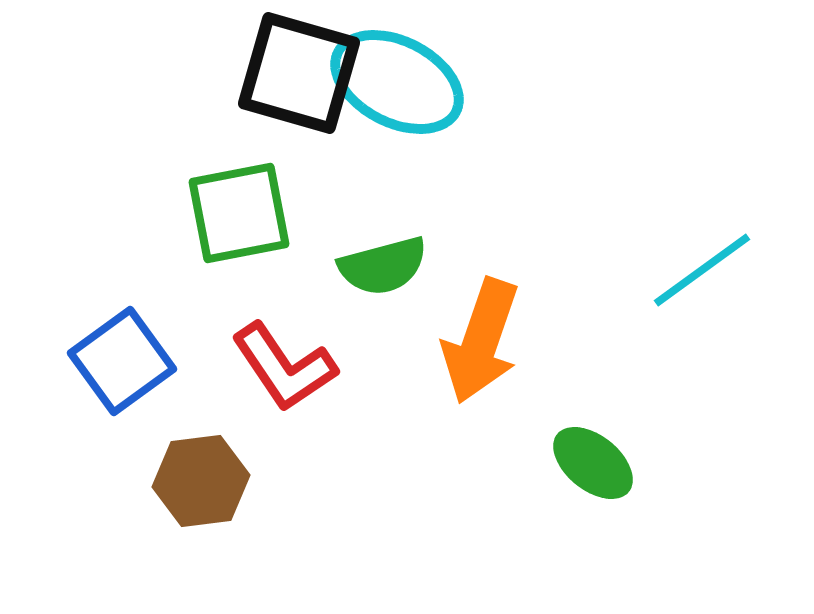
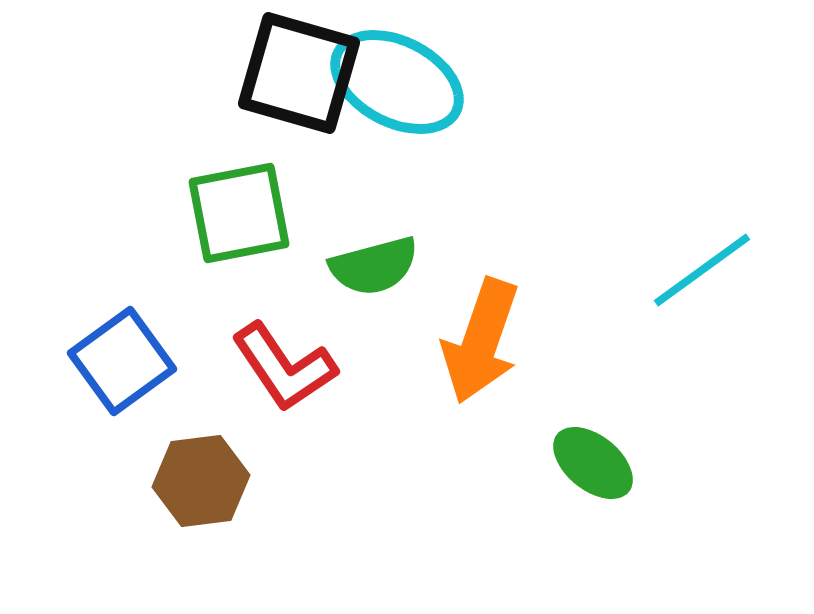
green semicircle: moved 9 px left
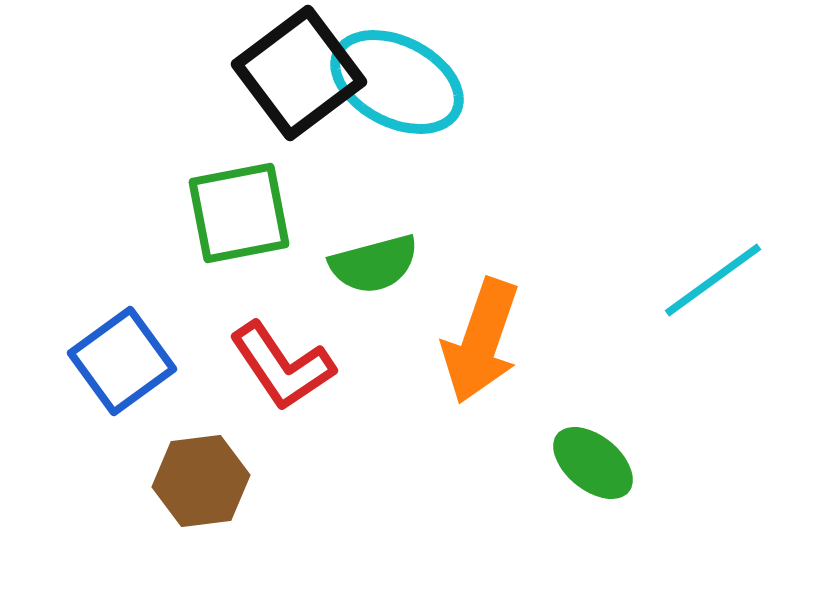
black square: rotated 37 degrees clockwise
green semicircle: moved 2 px up
cyan line: moved 11 px right, 10 px down
red L-shape: moved 2 px left, 1 px up
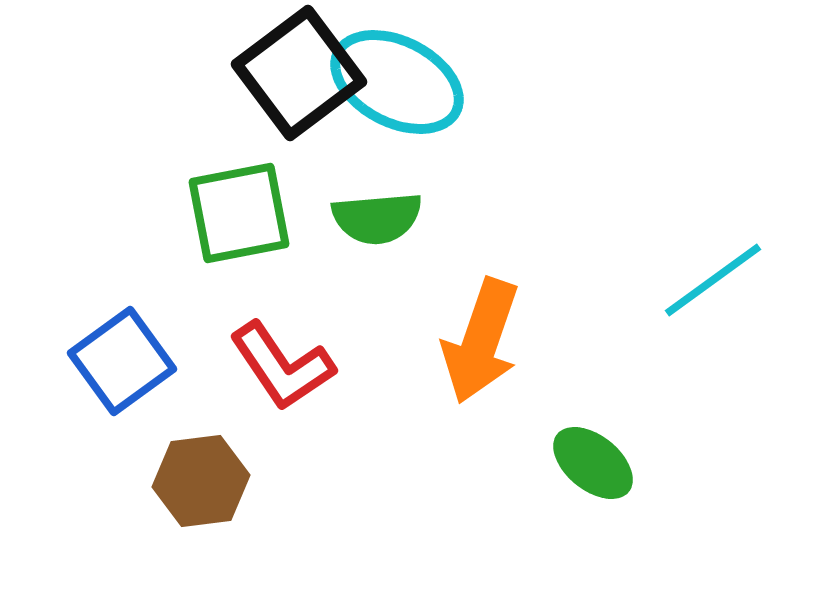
green semicircle: moved 3 px right, 46 px up; rotated 10 degrees clockwise
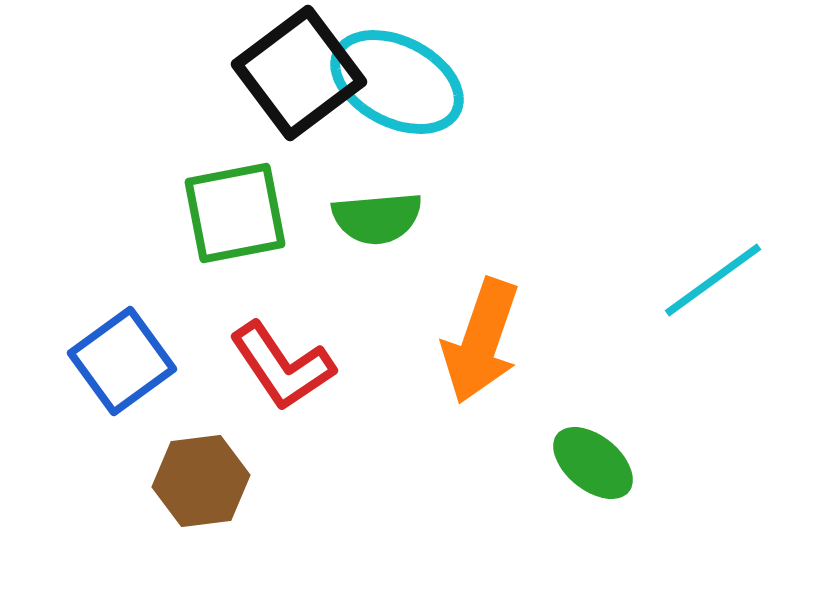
green square: moved 4 px left
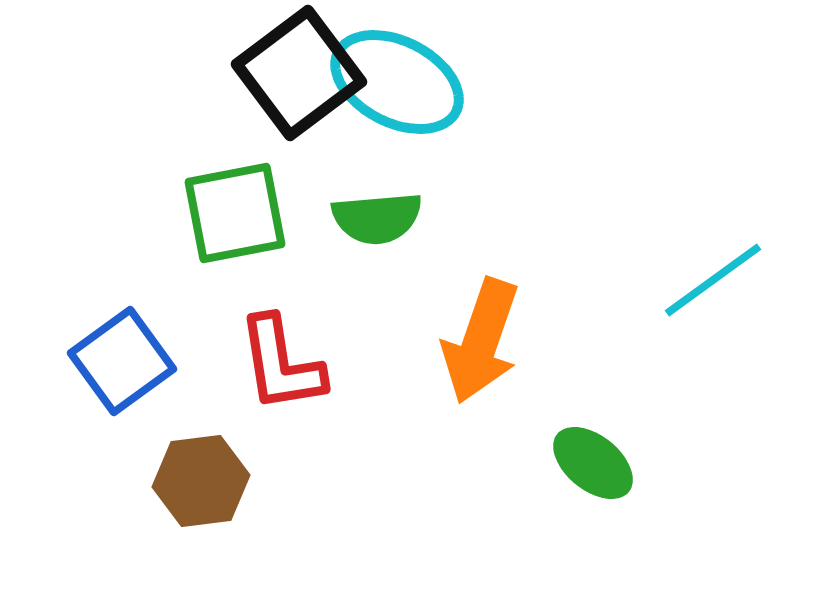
red L-shape: moved 1 px left, 2 px up; rotated 25 degrees clockwise
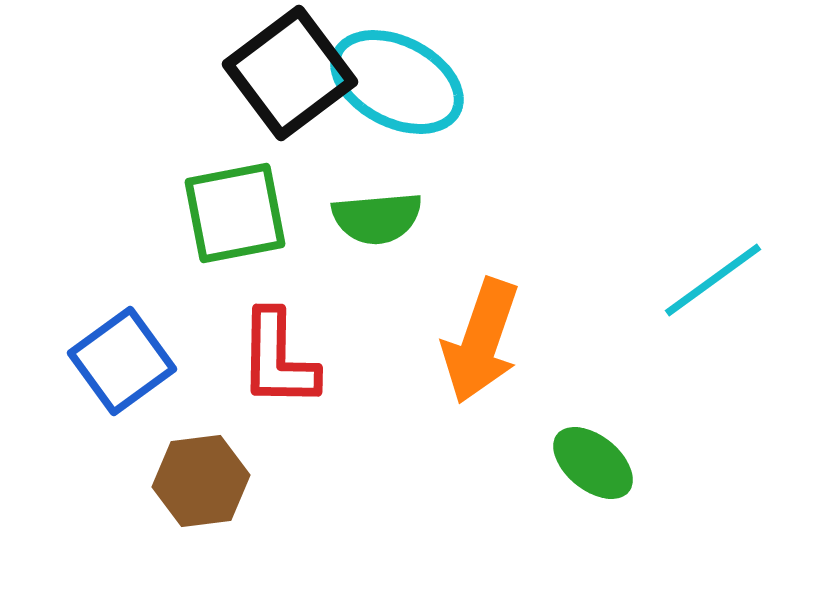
black square: moved 9 px left
red L-shape: moved 3 px left, 5 px up; rotated 10 degrees clockwise
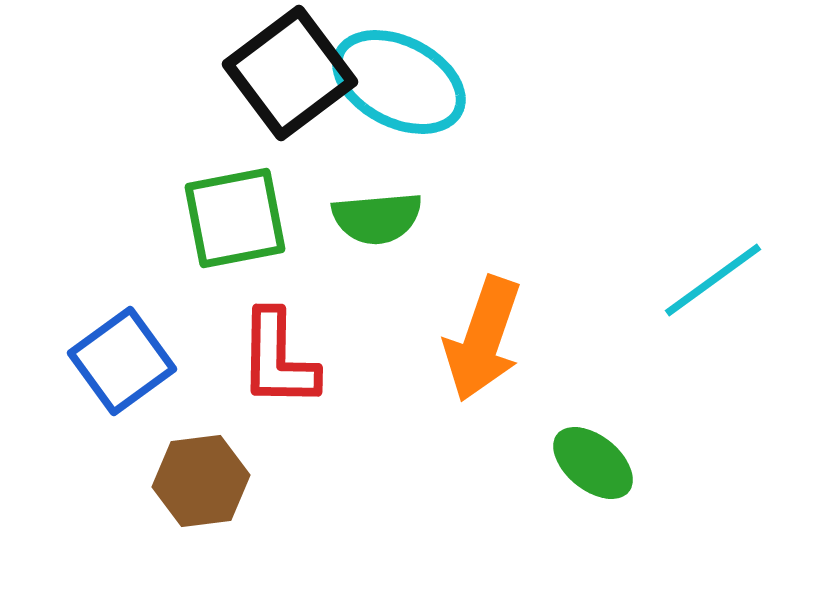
cyan ellipse: moved 2 px right
green square: moved 5 px down
orange arrow: moved 2 px right, 2 px up
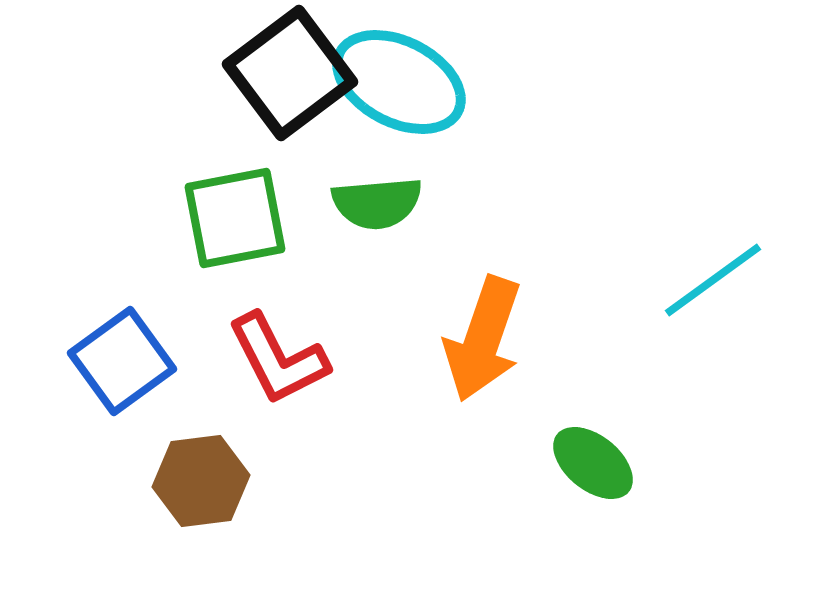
green semicircle: moved 15 px up
red L-shape: rotated 28 degrees counterclockwise
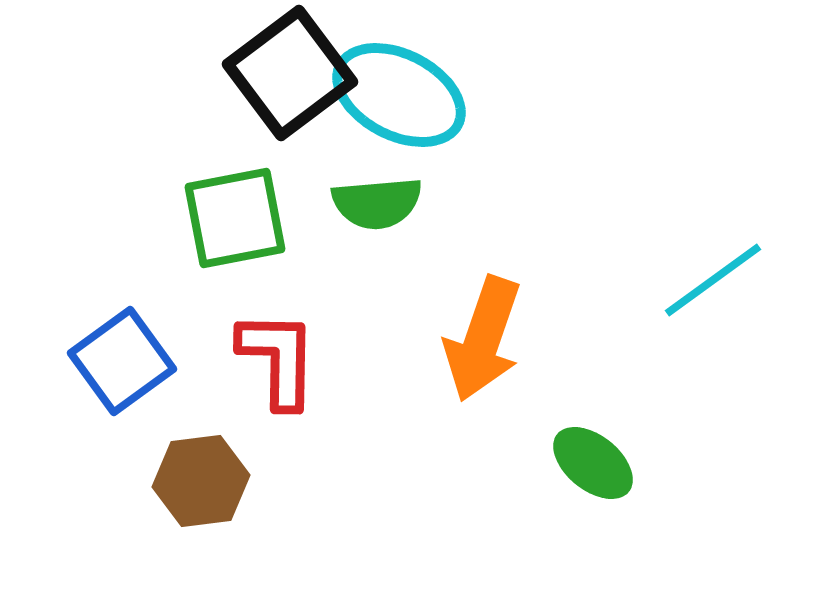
cyan ellipse: moved 13 px down
red L-shape: rotated 152 degrees counterclockwise
